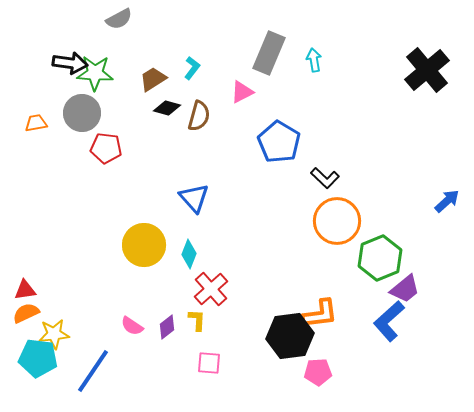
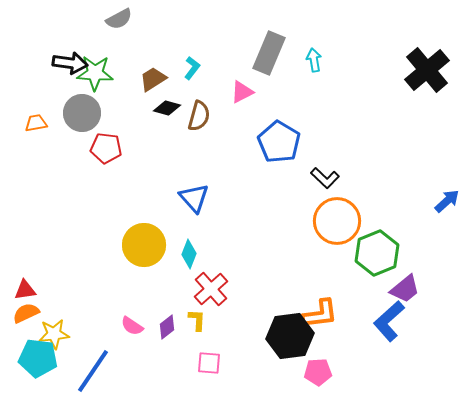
green hexagon: moved 3 px left, 5 px up
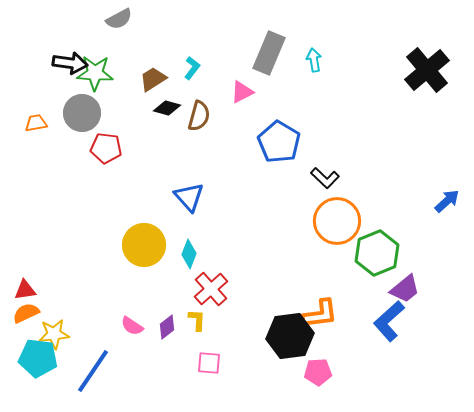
blue triangle: moved 5 px left, 1 px up
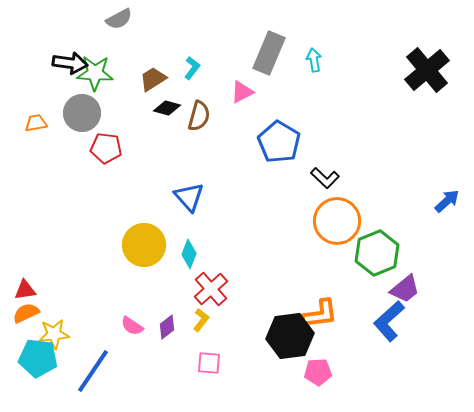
yellow L-shape: moved 4 px right; rotated 35 degrees clockwise
